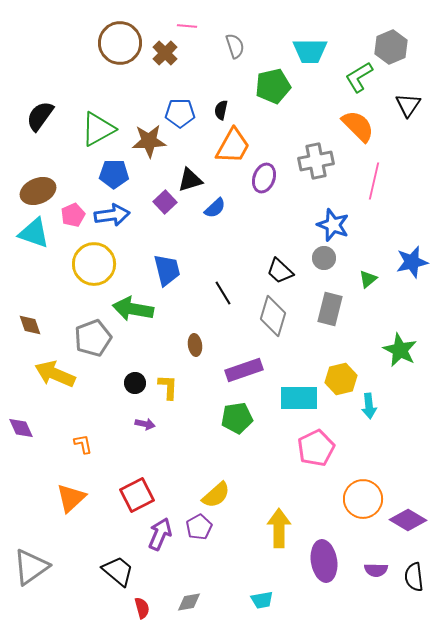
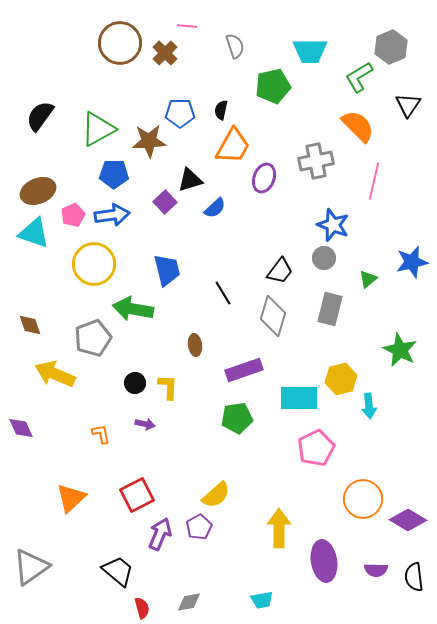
black trapezoid at (280, 271): rotated 96 degrees counterclockwise
orange L-shape at (83, 444): moved 18 px right, 10 px up
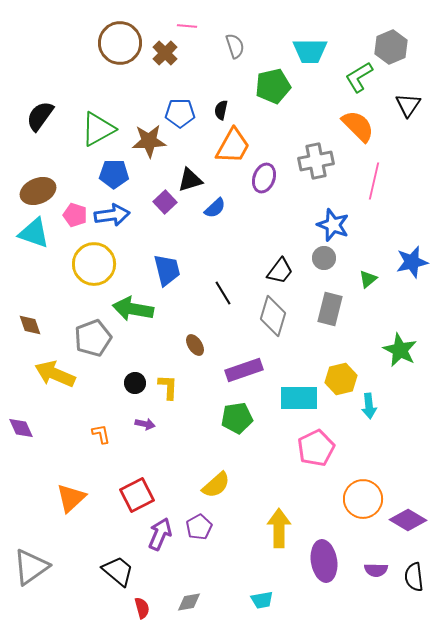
pink pentagon at (73, 215): moved 2 px right; rotated 30 degrees counterclockwise
brown ellipse at (195, 345): rotated 25 degrees counterclockwise
yellow semicircle at (216, 495): moved 10 px up
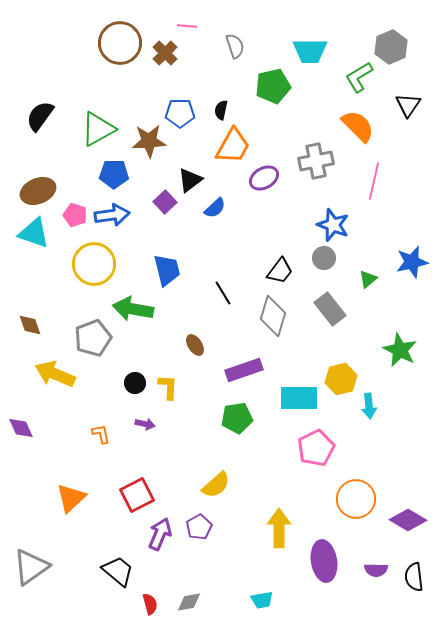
purple ellipse at (264, 178): rotated 40 degrees clockwise
black triangle at (190, 180): rotated 20 degrees counterclockwise
gray rectangle at (330, 309): rotated 52 degrees counterclockwise
orange circle at (363, 499): moved 7 px left
red semicircle at (142, 608): moved 8 px right, 4 px up
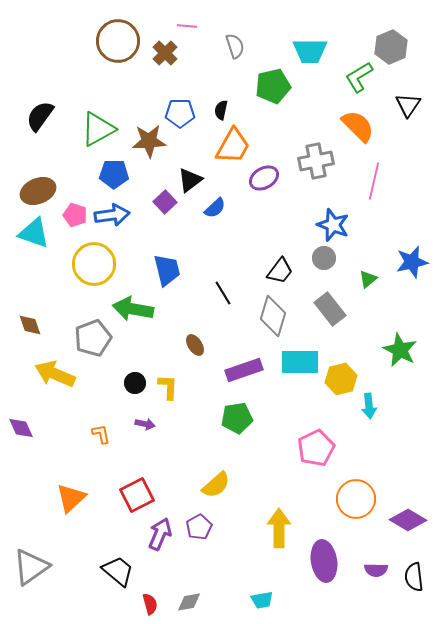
brown circle at (120, 43): moved 2 px left, 2 px up
cyan rectangle at (299, 398): moved 1 px right, 36 px up
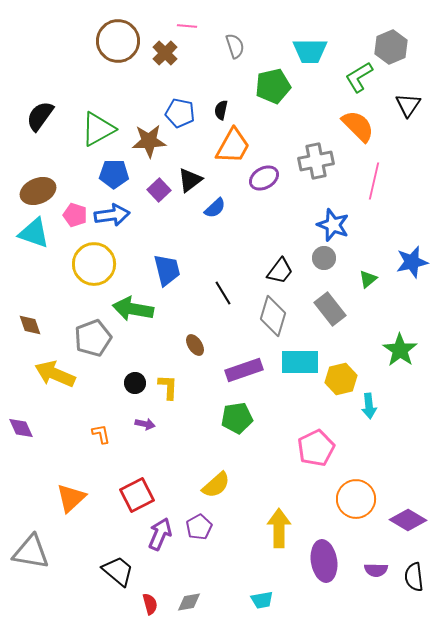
blue pentagon at (180, 113): rotated 12 degrees clockwise
purple square at (165, 202): moved 6 px left, 12 px up
green star at (400, 350): rotated 8 degrees clockwise
gray triangle at (31, 567): moved 15 px up; rotated 45 degrees clockwise
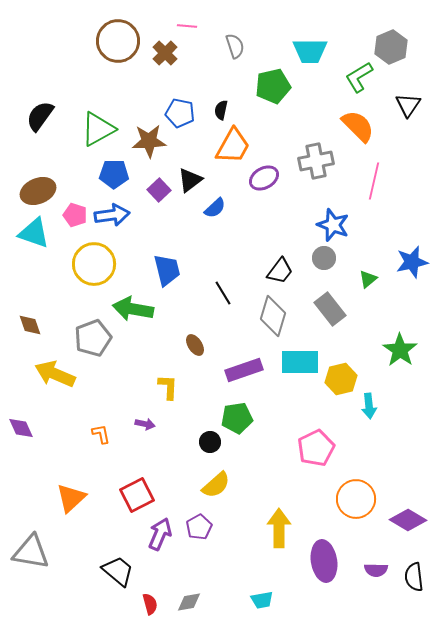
black circle at (135, 383): moved 75 px right, 59 px down
